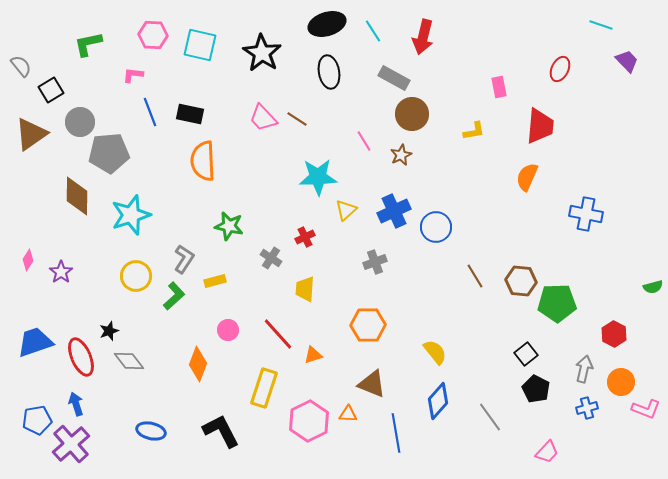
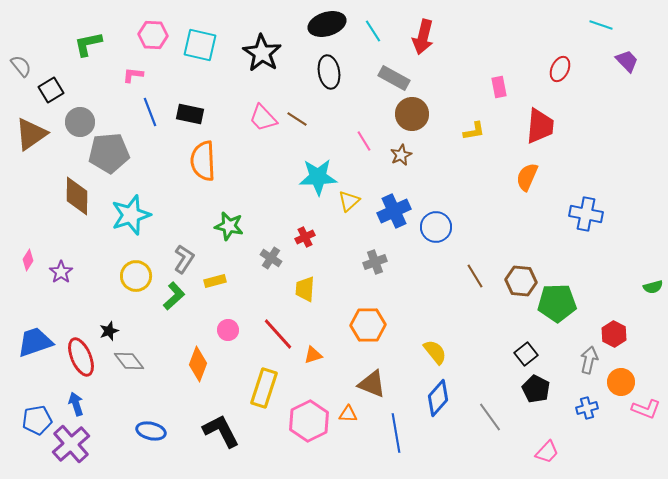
yellow triangle at (346, 210): moved 3 px right, 9 px up
gray arrow at (584, 369): moved 5 px right, 9 px up
blue diamond at (438, 401): moved 3 px up
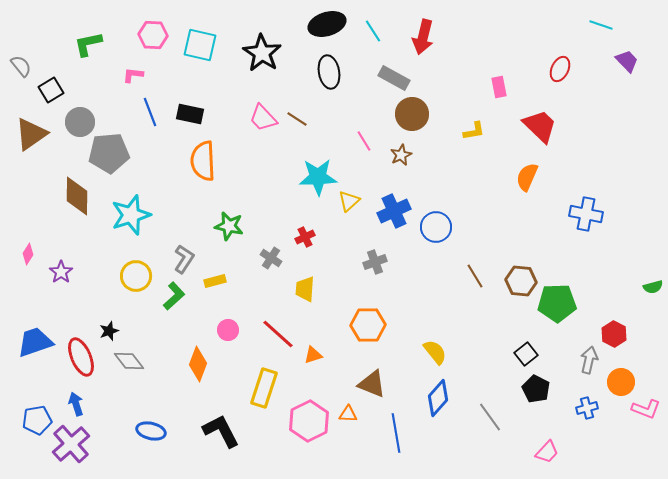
red trapezoid at (540, 126): rotated 51 degrees counterclockwise
pink diamond at (28, 260): moved 6 px up
red line at (278, 334): rotated 6 degrees counterclockwise
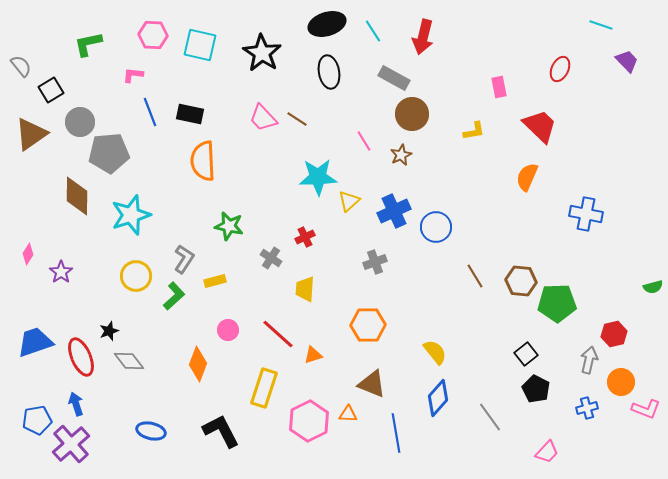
red hexagon at (614, 334): rotated 20 degrees clockwise
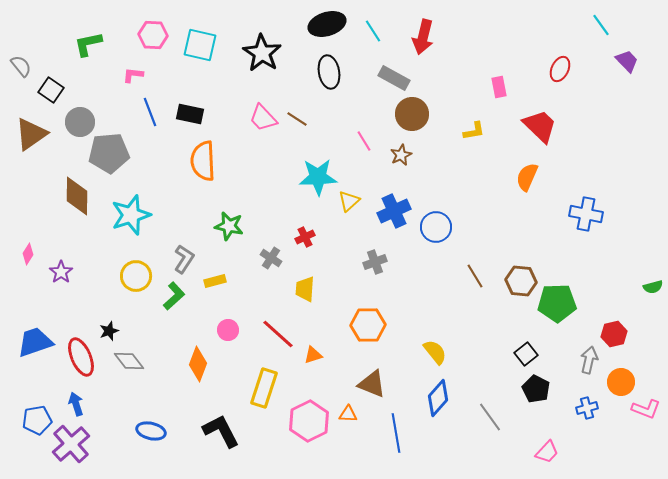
cyan line at (601, 25): rotated 35 degrees clockwise
black square at (51, 90): rotated 25 degrees counterclockwise
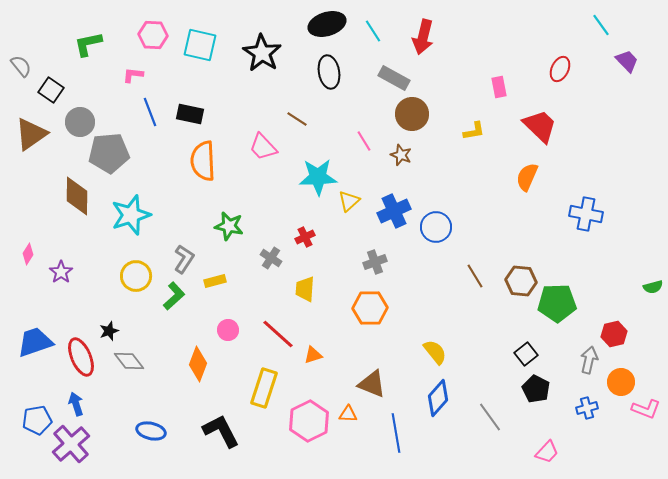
pink trapezoid at (263, 118): moved 29 px down
brown star at (401, 155): rotated 25 degrees counterclockwise
orange hexagon at (368, 325): moved 2 px right, 17 px up
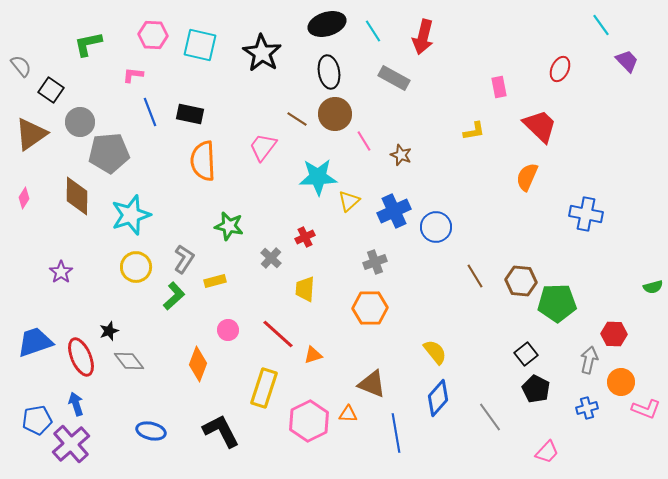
brown circle at (412, 114): moved 77 px left
pink trapezoid at (263, 147): rotated 80 degrees clockwise
pink diamond at (28, 254): moved 4 px left, 56 px up
gray cross at (271, 258): rotated 10 degrees clockwise
yellow circle at (136, 276): moved 9 px up
red hexagon at (614, 334): rotated 15 degrees clockwise
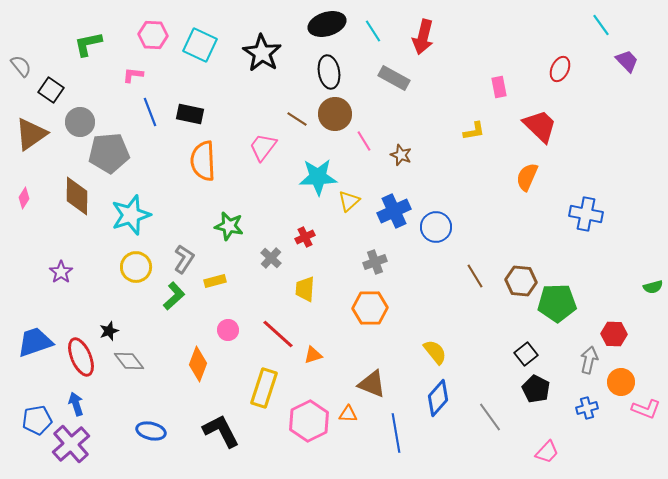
cyan square at (200, 45): rotated 12 degrees clockwise
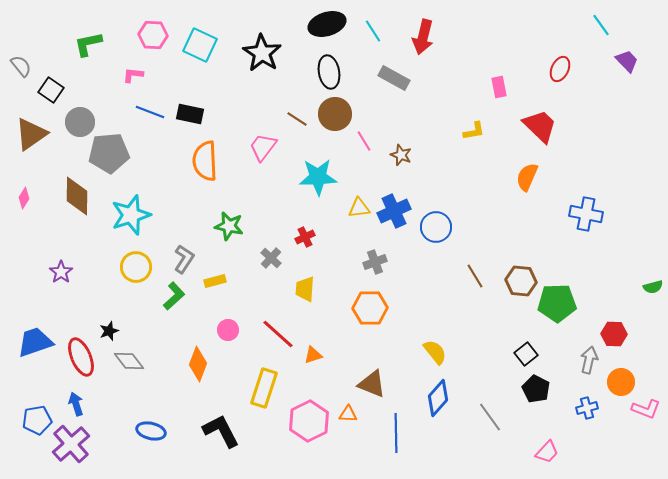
blue line at (150, 112): rotated 48 degrees counterclockwise
orange semicircle at (203, 161): moved 2 px right
yellow triangle at (349, 201): moved 10 px right, 7 px down; rotated 35 degrees clockwise
blue line at (396, 433): rotated 9 degrees clockwise
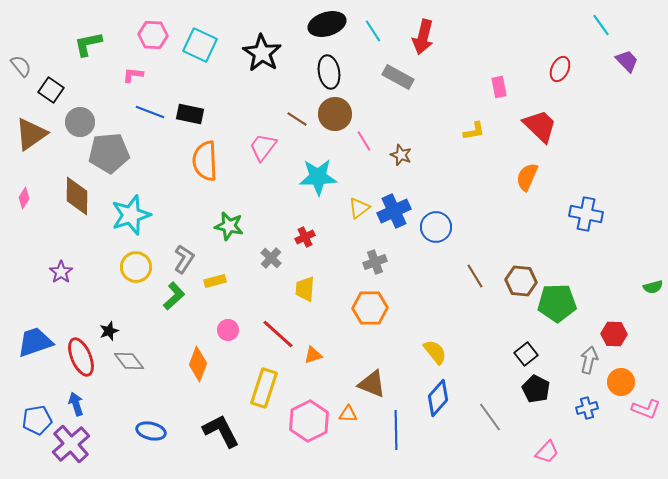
gray rectangle at (394, 78): moved 4 px right, 1 px up
yellow triangle at (359, 208): rotated 30 degrees counterclockwise
blue line at (396, 433): moved 3 px up
